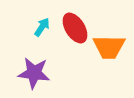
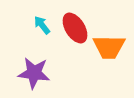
cyan arrow: moved 2 px up; rotated 72 degrees counterclockwise
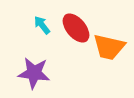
red ellipse: moved 1 px right; rotated 8 degrees counterclockwise
orange trapezoid: rotated 12 degrees clockwise
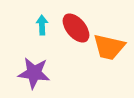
cyan arrow: rotated 36 degrees clockwise
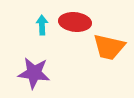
red ellipse: moved 1 px left, 6 px up; rotated 44 degrees counterclockwise
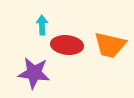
red ellipse: moved 8 px left, 23 px down
orange trapezoid: moved 1 px right, 2 px up
